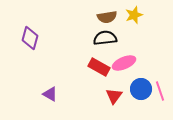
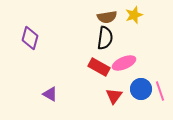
black semicircle: rotated 105 degrees clockwise
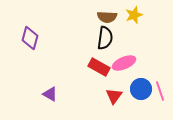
brown semicircle: rotated 12 degrees clockwise
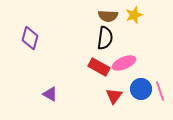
brown semicircle: moved 1 px right, 1 px up
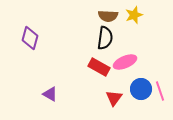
pink ellipse: moved 1 px right, 1 px up
red triangle: moved 2 px down
